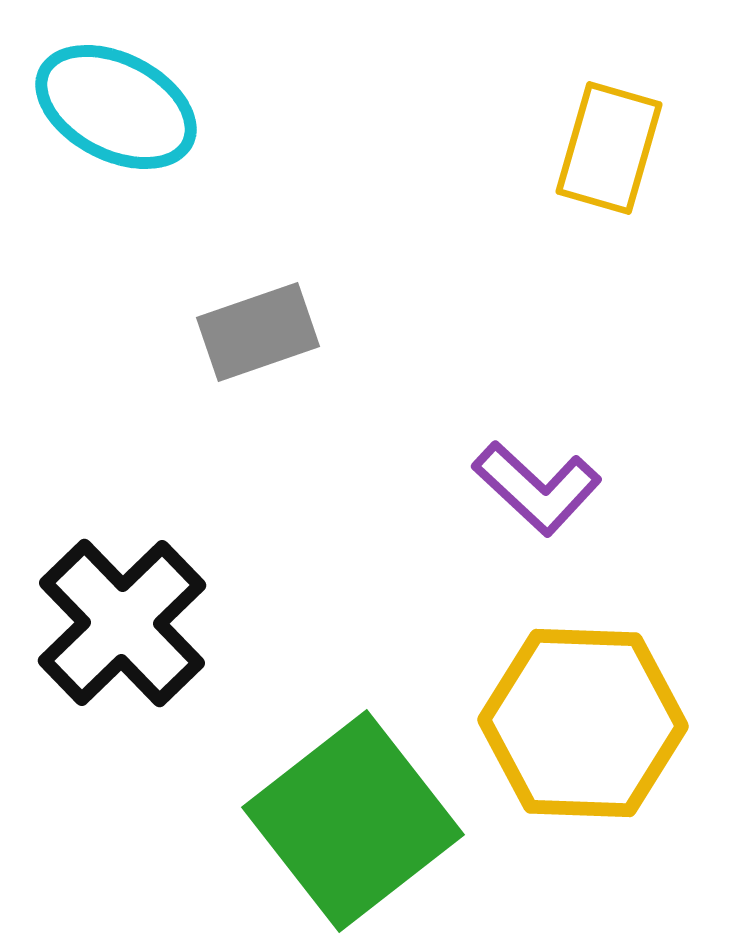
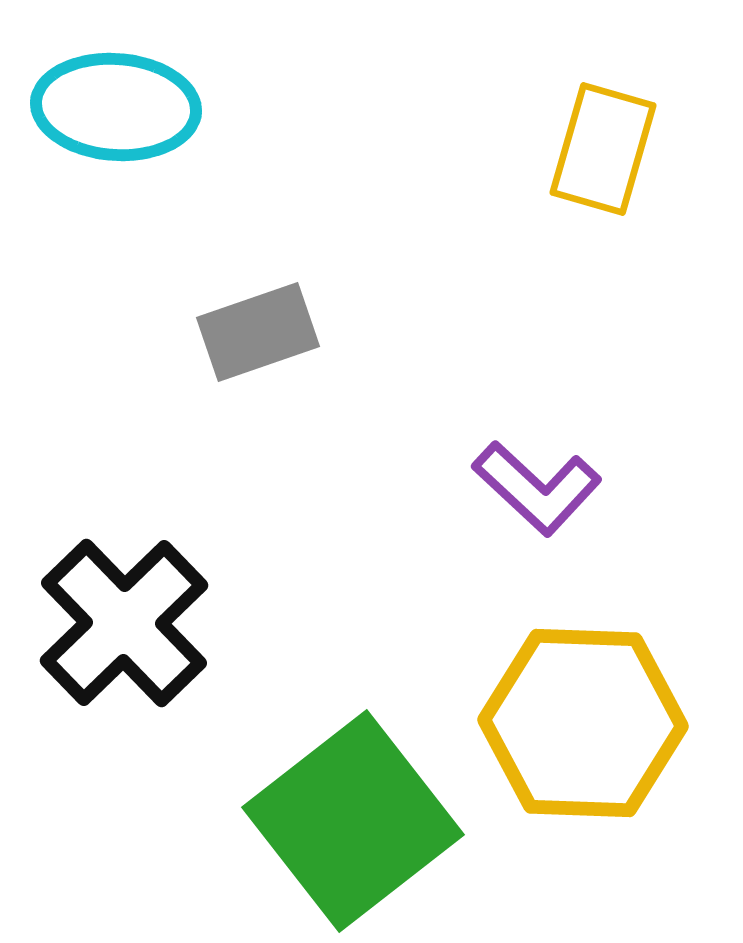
cyan ellipse: rotated 23 degrees counterclockwise
yellow rectangle: moved 6 px left, 1 px down
black cross: moved 2 px right
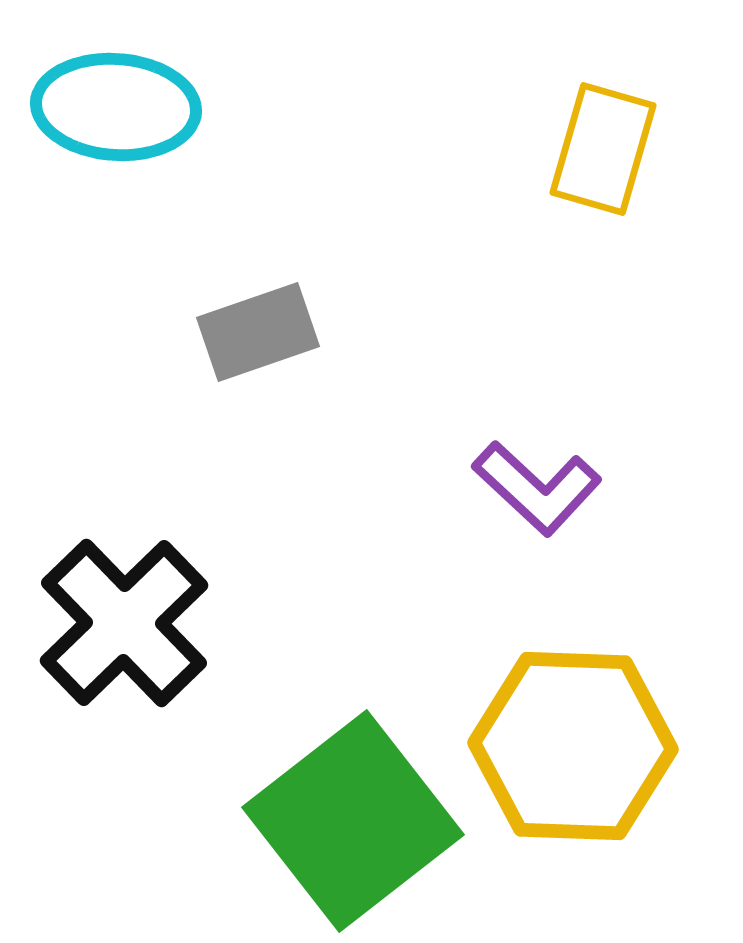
yellow hexagon: moved 10 px left, 23 px down
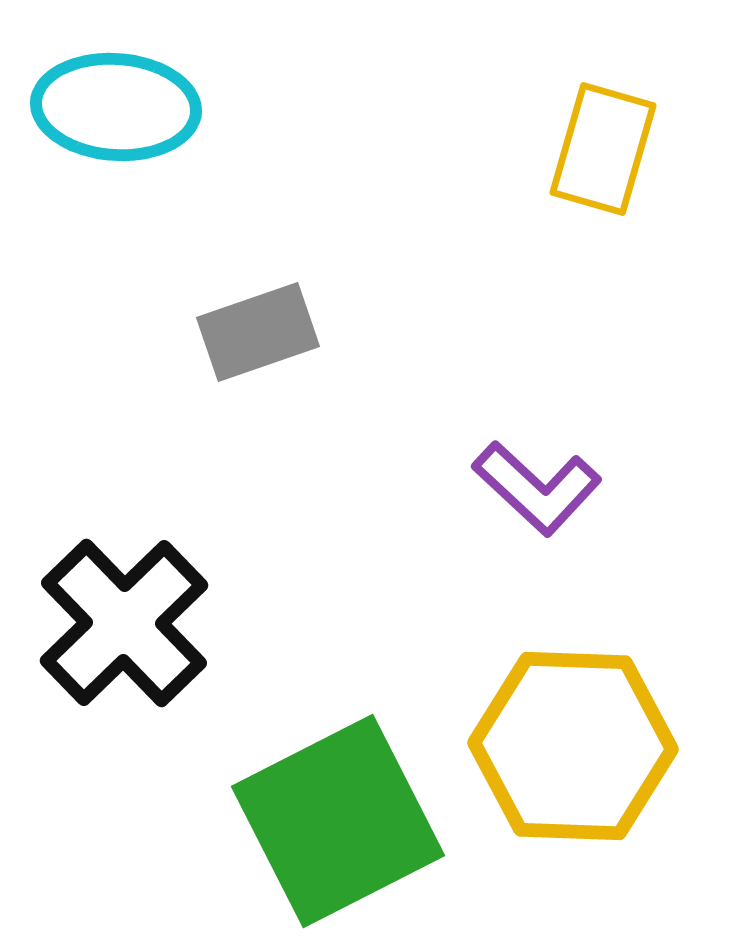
green square: moved 15 px left; rotated 11 degrees clockwise
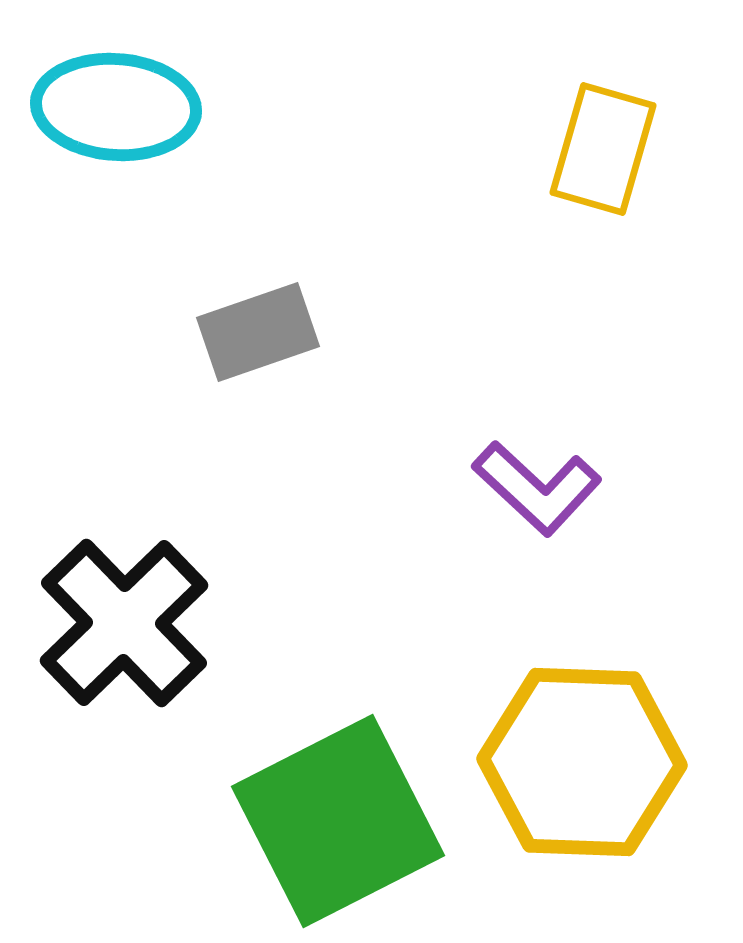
yellow hexagon: moved 9 px right, 16 px down
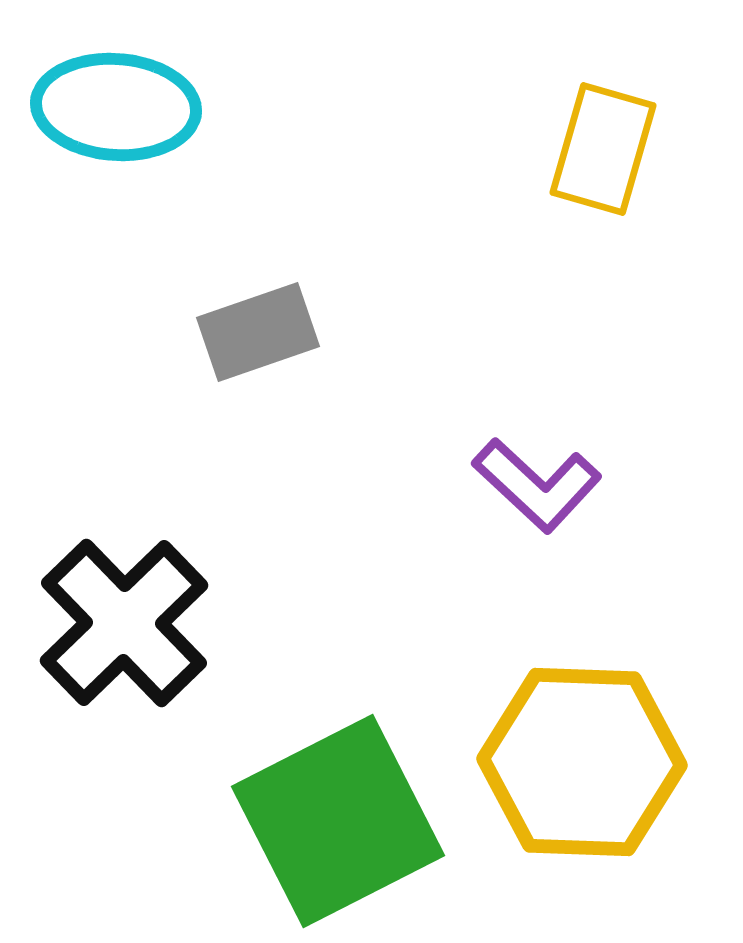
purple L-shape: moved 3 px up
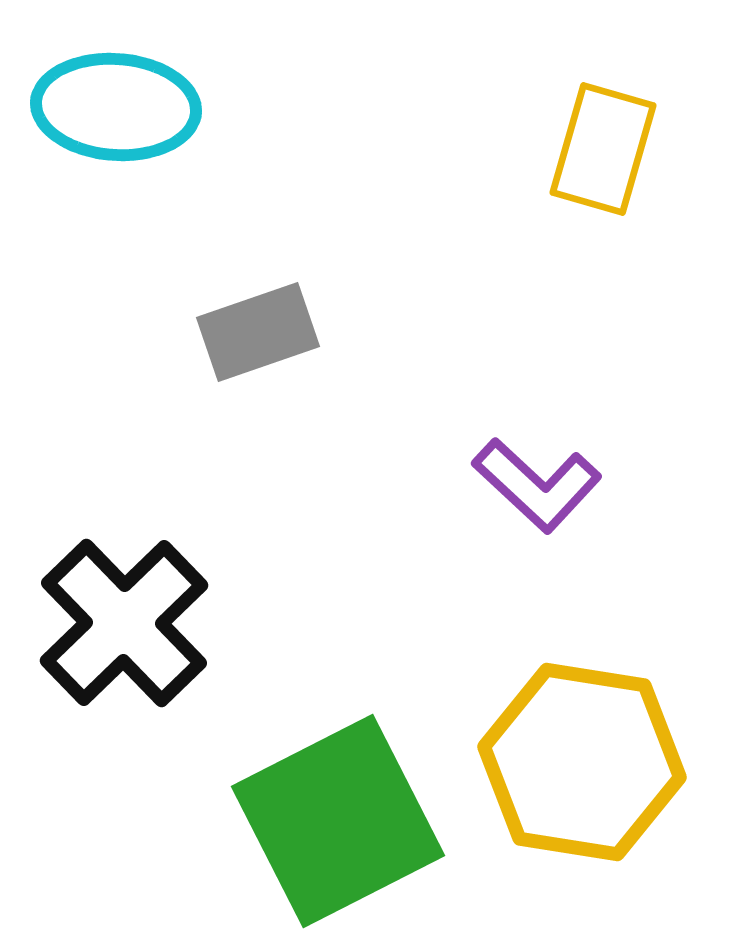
yellow hexagon: rotated 7 degrees clockwise
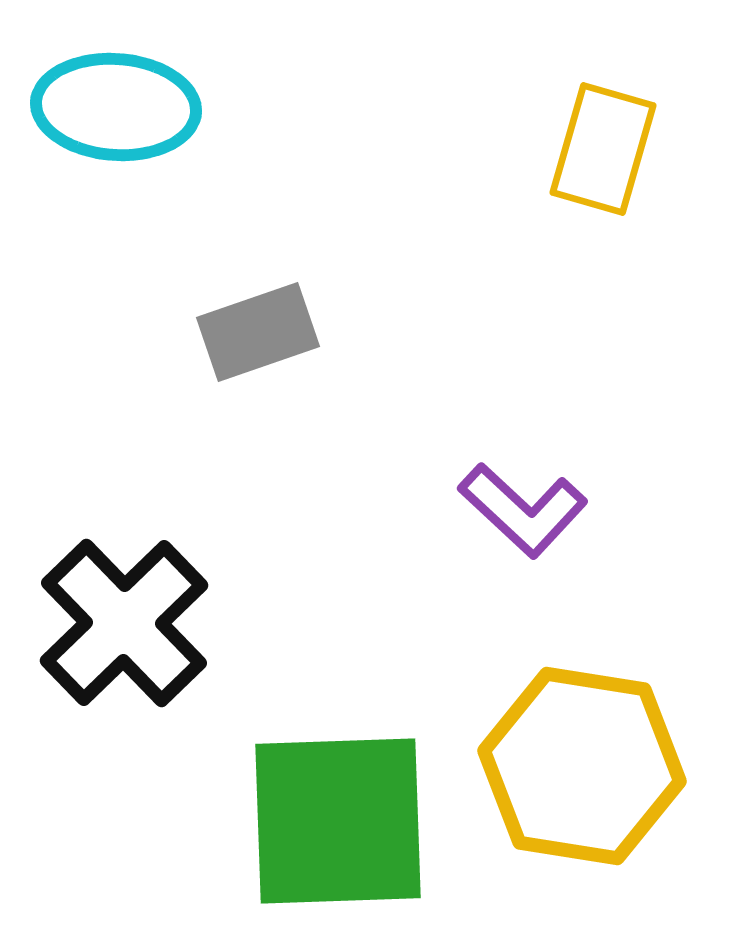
purple L-shape: moved 14 px left, 25 px down
yellow hexagon: moved 4 px down
green square: rotated 25 degrees clockwise
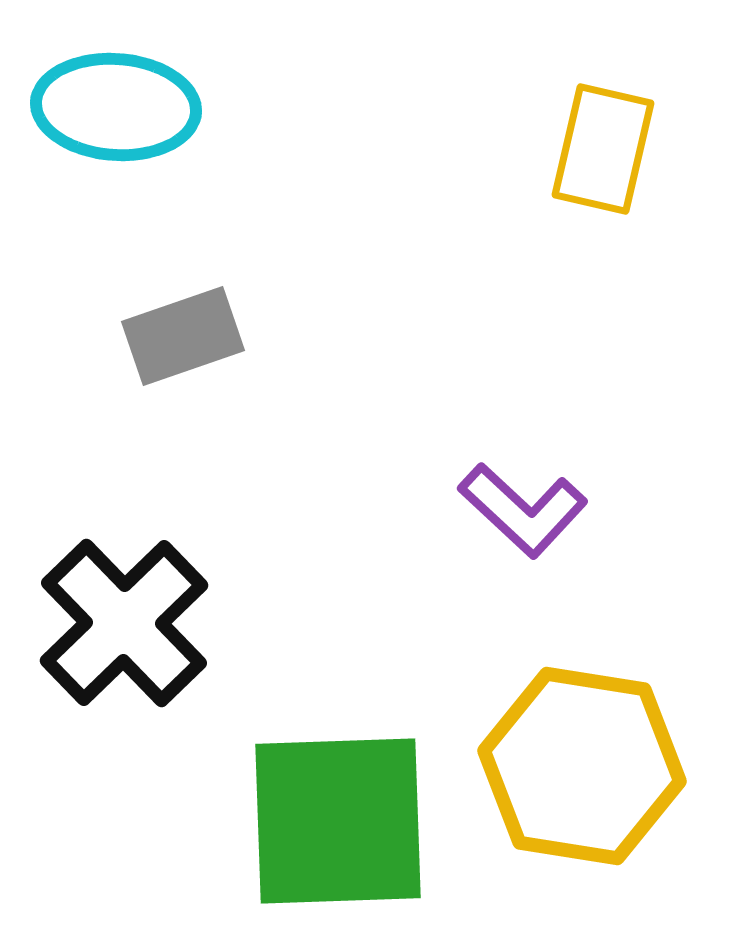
yellow rectangle: rotated 3 degrees counterclockwise
gray rectangle: moved 75 px left, 4 px down
